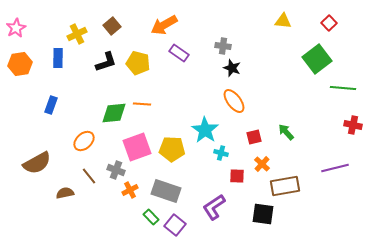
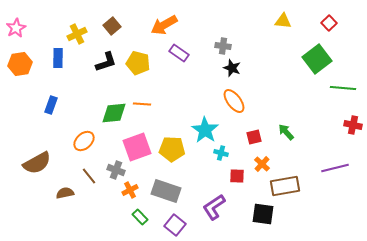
green rectangle at (151, 217): moved 11 px left
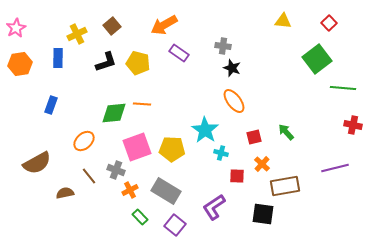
gray rectangle at (166, 191): rotated 12 degrees clockwise
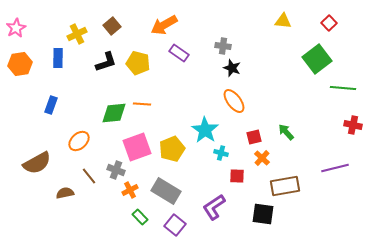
orange ellipse at (84, 141): moved 5 px left
yellow pentagon at (172, 149): rotated 25 degrees counterclockwise
orange cross at (262, 164): moved 6 px up
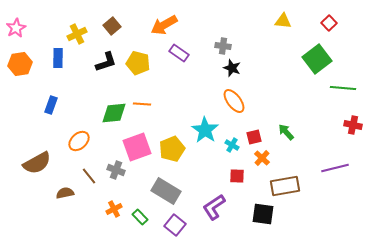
cyan cross at (221, 153): moved 11 px right, 8 px up; rotated 16 degrees clockwise
orange cross at (130, 190): moved 16 px left, 19 px down
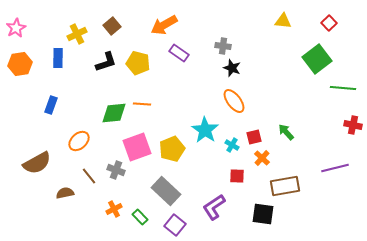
gray rectangle at (166, 191): rotated 12 degrees clockwise
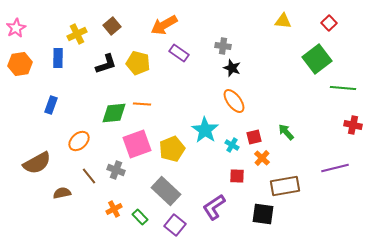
black L-shape at (106, 62): moved 2 px down
pink square at (137, 147): moved 3 px up
brown semicircle at (65, 193): moved 3 px left
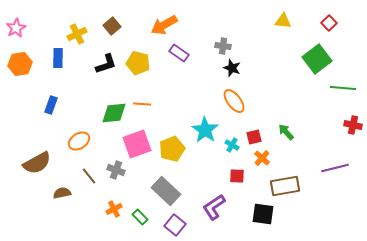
orange ellipse at (79, 141): rotated 10 degrees clockwise
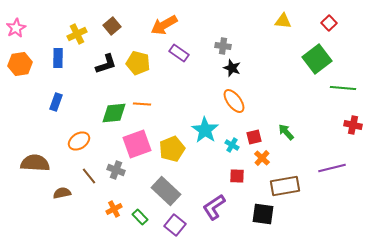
blue rectangle at (51, 105): moved 5 px right, 3 px up
brown semicircle at (37, 163): moved 2 px left; rotated 148 degrees counterclockwise
purple line at (335, 168): moved 3 px left
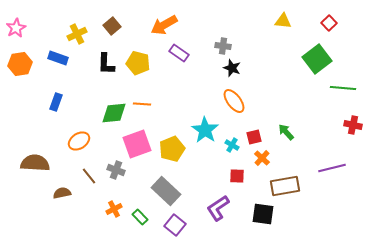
blue rectangle at (58, 58): rotated 72 degrees counterclockwise
black L-shape at (106, 64): rotated 110 degrees clockwise
purple L-shape at (214, 207): moved 4 px right, 1 px down
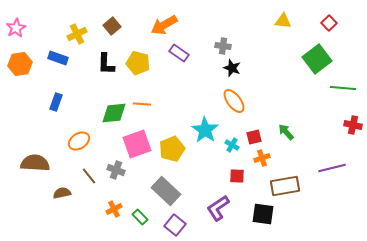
orange cross at (262, 158): rotated 28 degrees clockwise
